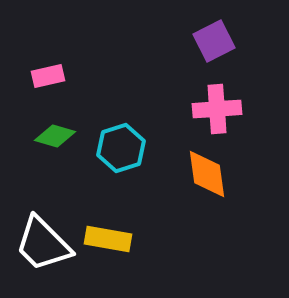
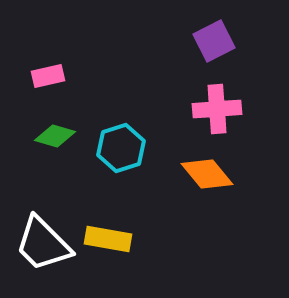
orange diamond: rotated 32 degrees counterclockwise
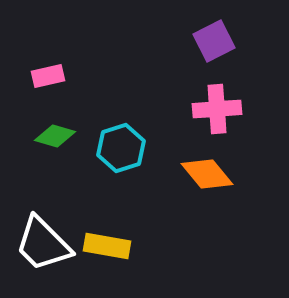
yellow rectangle: moved 1 px left, 7 px down
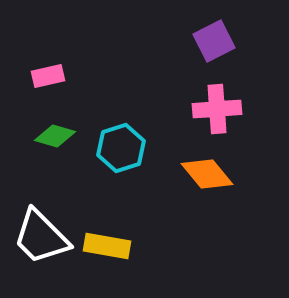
white trapezoid: moved 2 px left, 7 px up
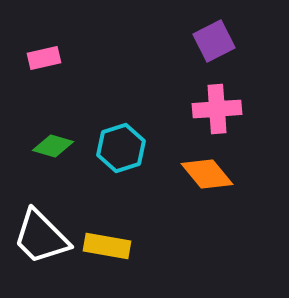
pink rectangle: moved 4 px left, 18 px up
green diamond: moved 2 px left, 10 px down
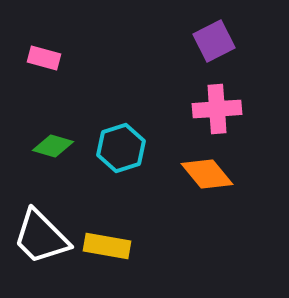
pink rectangle: rotated 28 degrees clockwise
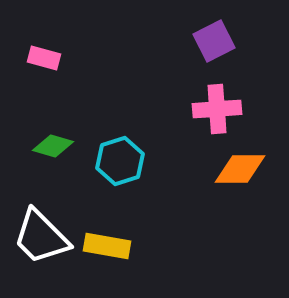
cyan hexagon: moved 1 px left, 13 px down
orange diamond: moved 33 px right, 5 px up; rotated 50 degrees counterclockwise
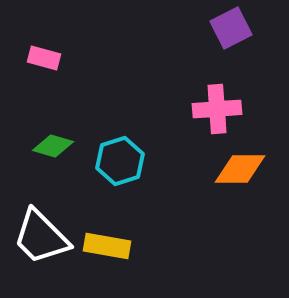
purple square: moved 17 px right, 13 px up
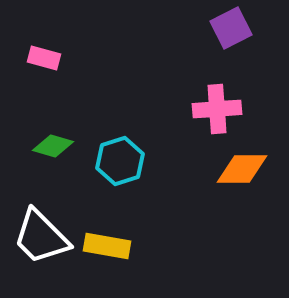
orange diamond: moved 2 px right
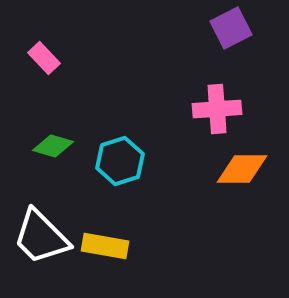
pink rectangle: rotated 32 degrees clockwise
yellow rectangle: moved 2 px left
